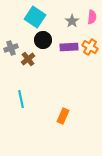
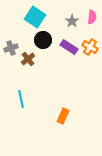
purple rectangle: rotated 36 degrees clockwise
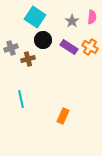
brown cross: rotated 24 degrees clockwise
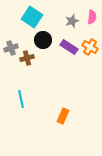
cyan square: moved 3 px left
gray star: rotated 16 degrees clockwise
brown cross: moved 1 px left, 1 px up
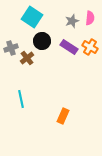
pink semicircle: moved 2 px left, 1 px down
black circle: moved 1 px left, 1 px down
brown cross: rotated 24 degrees counterclockwise
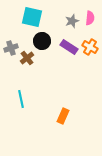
cyan square: rotated 20 degrees counterclockwise
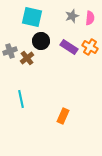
gray star: moved 5 px up
black circle: moved 1 px left
gray cross: moved 1 px left, 3 px down
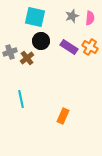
cyan square: moved 3 px right
gray cross: moved 1 px down
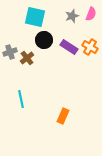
pink semicircle: moved 1 px right, 4 px up; rotated 16 degrees clockwise
black circle: moved 3 px right, 1 px up
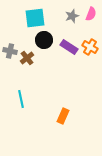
cyan square: moved 1 px down; rotated 20 degrees counterclockwise
gray cross: moved 1 px up; rotated 32 degrees clockwise
